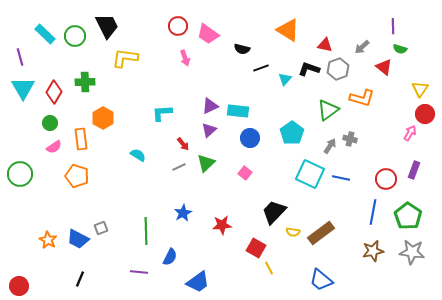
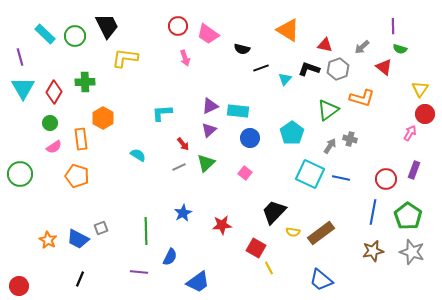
gray star at (412, 252): rotated 10 degrees clockwise
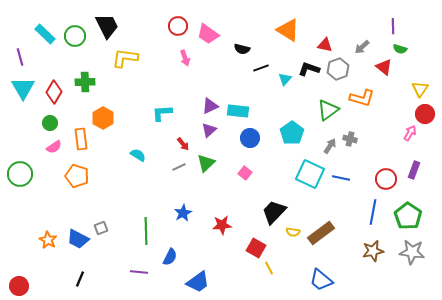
gray star at (412, 252): rotated 10 degrees counterclockwise
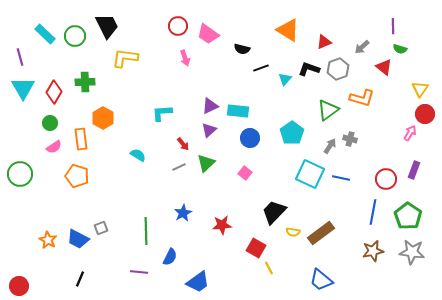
red triangle at (325, 45): moved 1 px left, 3 px up; rotated 35 degrees counterclockwise
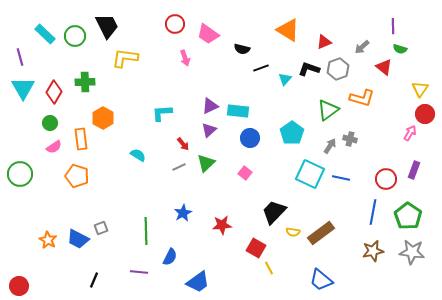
red circle at (178, 26): moved 3 px left, 2 px up
black line at (80, 279): moved 14 px right, 1 px down
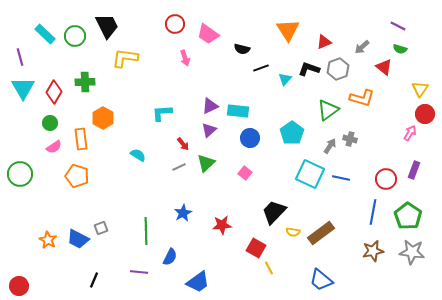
purple line at (393, 26): moved 5 px right; rotated 63 degrees counterclockwise
orange triangle at (288, 30): rotated 25 degrees clockwise
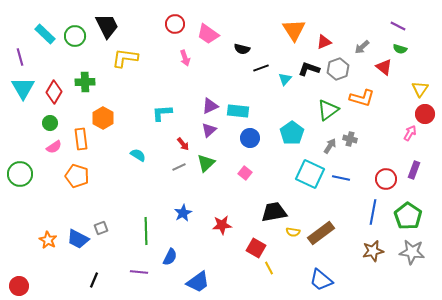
orange triangle at (288, 30): moved 6 px right
black trapezoid at (274, 212): rotated 36 degrees clockwise
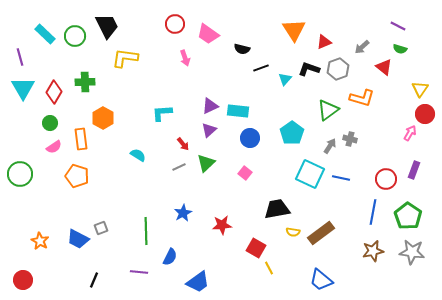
black trapezoid at (274, 212): moved 3 px right, 3 px up
orange star at (48, 240): moved 8 px left, 1 px down
red circle at (19, 286): moved 4 px right, 6 px up
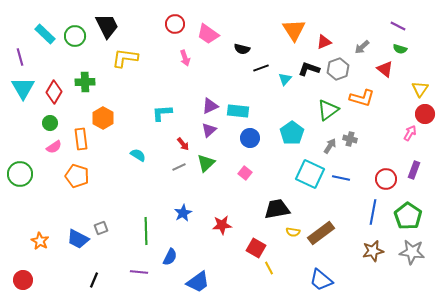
red triangle at (384, 67): moved 1 px right, 2 px down
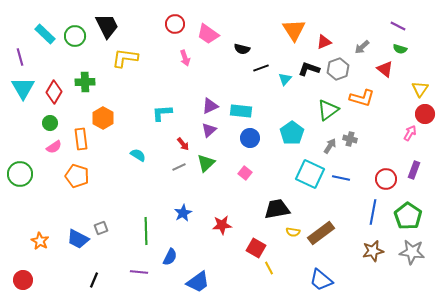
cyan rectangle at (238, 111): moved 3 px right
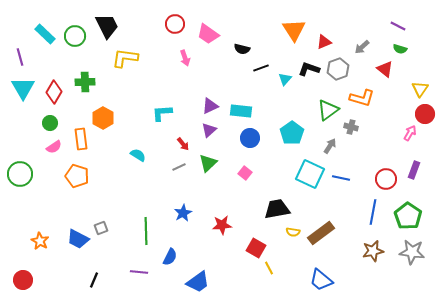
gray cross at (350, 139): moved 1 px right, 12 px up
green triangle at (206, 163): moved 2 px right
